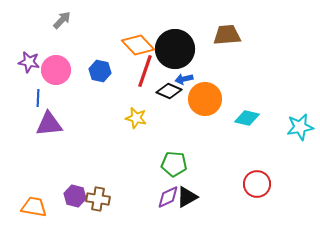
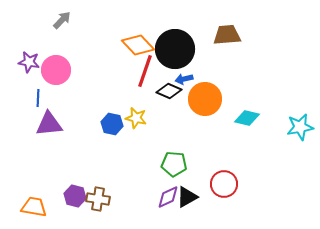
blue hexagon: moved 12 px right, 53 px down
red circle: moved 33 px left
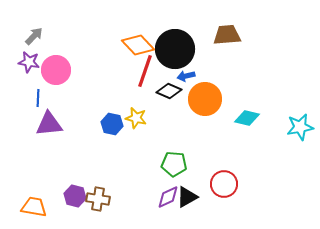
gray arrow: moved 28 px left, 16 px down
blue arrow: moved 2 px right, 3 px up
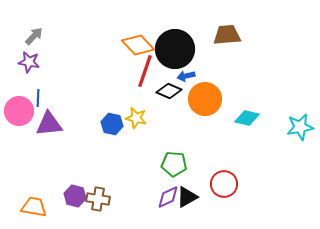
pink circle: moved 37 px left, 41 px down
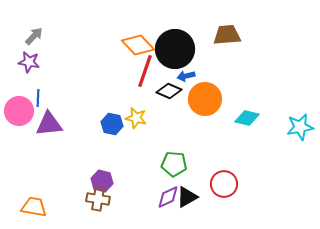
purple hexagon: moved 27 px right, 15 px up
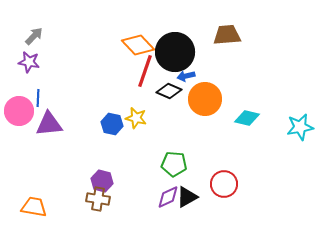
black circle: moved 3 px down
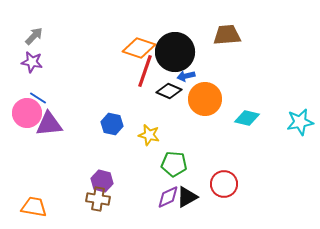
orange diamond: moved 1 px right, 3 px down; rotated 28 degrees counterclockwise
purple star: moved 3 px right
blue line: rotated 60 degrees counterclockwise
pink circle: moved 8 px right, 2 px down
yellow star: moved 13 px right, 17 px down
cyan star: moved 5 px up
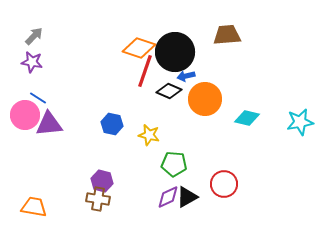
pink circle: moved 2 px left, 2 px down
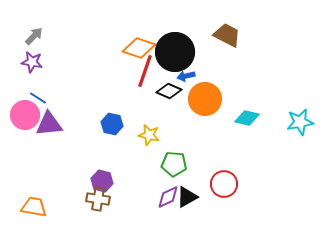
brown trapezoid: rotated 32 degrees clockwise
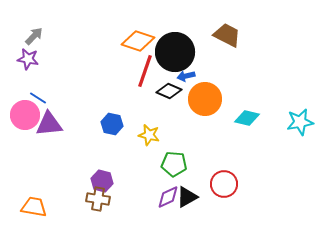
orange diamond: moved 1 px left, 7 px up
purple star: moved 4 px left, 3 px up
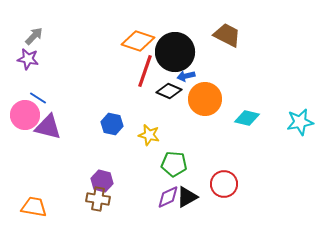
purple triangle: moved 1 px left, 3 px down; rotated 20 degrees clockwise
